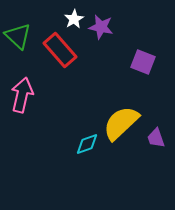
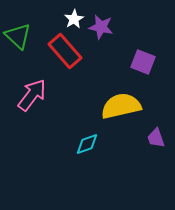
red rectangle: moved 5 px right, 1 px down
pink arrow: moved 10 px right; rotated 24 degrees clockwise
yellow semicircle: moved 17 px up; rotated 30 degrees clockwise
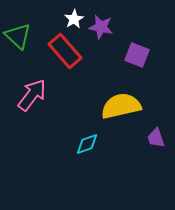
purple square: moved 6 px left, 7 px up
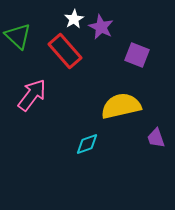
purple star: rotated 15 degrees clockwise
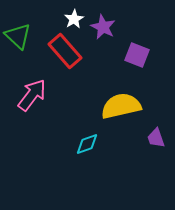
purple star: moved 2 px right
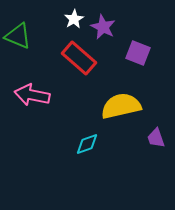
green triangle: rotated 20 degrees counterclockwise
red rectangle: moved 14 px right, 7 px down; rotated 8 degrees counterclockwise
purple square: moved 1 px right, 2 px up
pink arrow: rotated 116 degrees counterclockwise
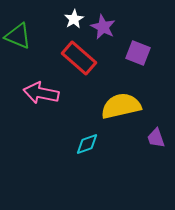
pink arrow: moved 9 px right, 2 px up
